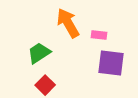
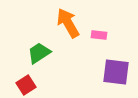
purple square: moved 5 px right, 9 px down
red square: moved 19 px left; rotated 12 degrees clockwise
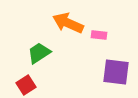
orange arrow: rotated 36 degrees counterclockwise
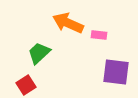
green trapezoid: rotated 10 degrees counterclockwise
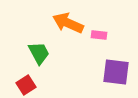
green trapezoid: rotated 105 degrees clockwise
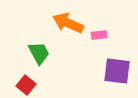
pink rectangle: rotated 14 degrees counterclockwise
purple square: moved 1 px right, 1 px up
red square: rotated 18 degrees counterclockwise
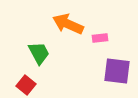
orange arrow: moved 1 px down
pink rectangle: moved 1 px right, 3 px down
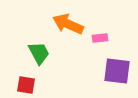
red square: rotated 30 degrees counterclockwise
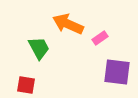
pink rectangle: rotated 28 degrees counterclockwise
green trapezoid: moved 5 px up
purple square: moved 1 px down
